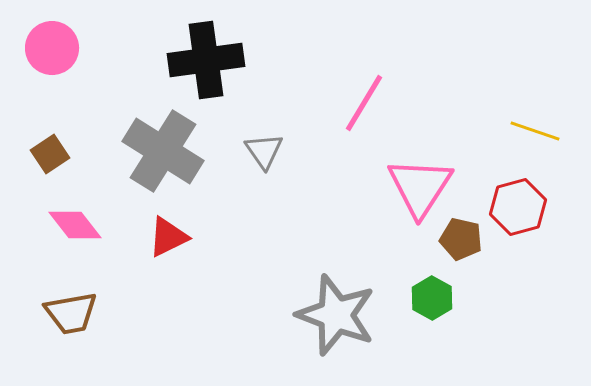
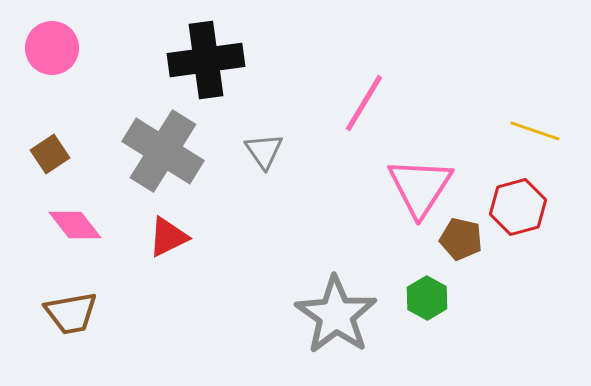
green hexagon: moved 5 px left
gray star: rotated 14 degrees clockwise
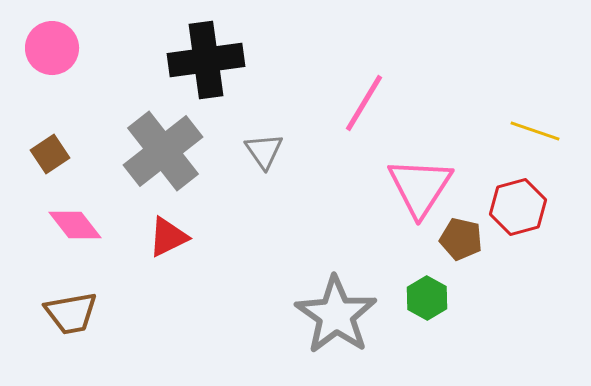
gray cross: rotated 20 degrees clockwise
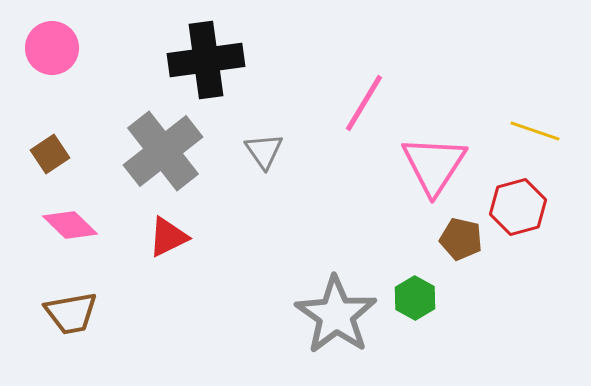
pink triangle: moved 14 px right, 22 px up
pink diamond: moved 5 px left; rotated 8 degrees counterclockwise
green hexagon: moved 12 px left
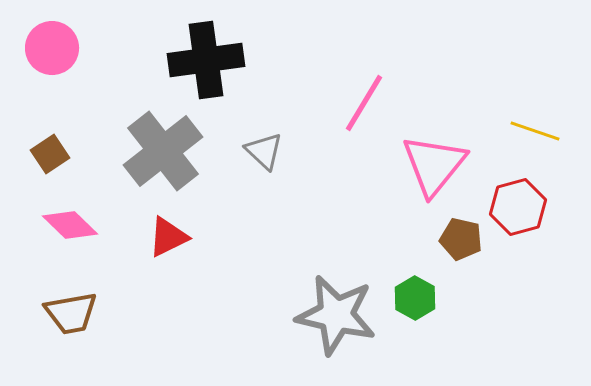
gray triangle: rotated 12 degrees counterclockwise
pink triangle: rotated 6 degrees clockwise
gray star: rotated 22 degrees counterclockwise
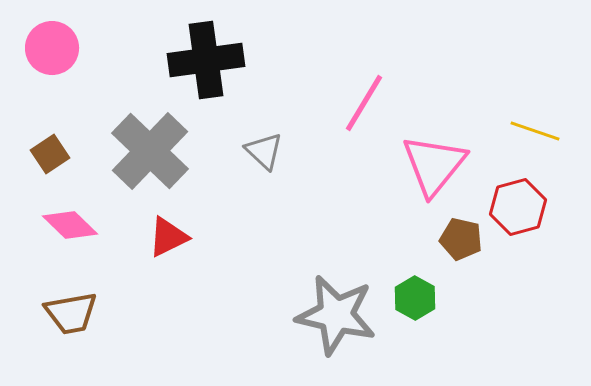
gray cross: moved 13 px left; rotated 8 degrees counterclockwise
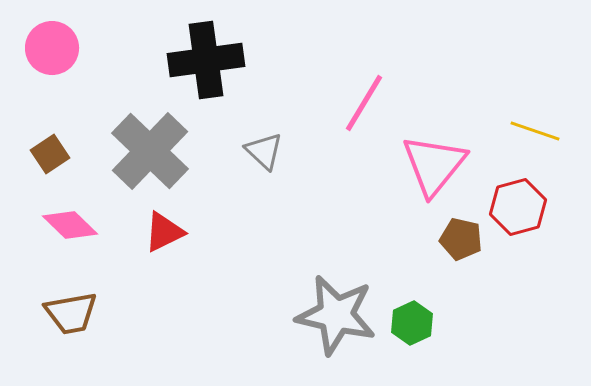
red triangle: moved 4 px left, 5 px up
green hexagon: moved 3 px left, 25 px down; rotated 6 degrees clockwise
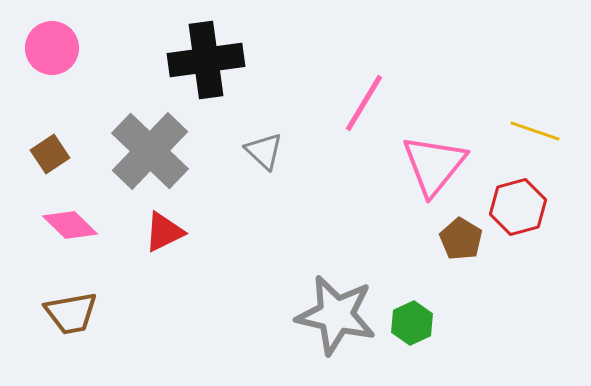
brown pentagon: rotated 18 degrees clockwise
